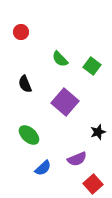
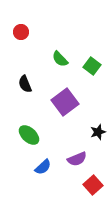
purple square: rotated 12 degrees clockwise
blue semicircle: moved 1 px up
red square: moved 1 px down
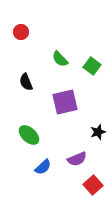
black semicircle: moved 1 px right, 2 px up
purple square: rotated 24 degrees clockwise
